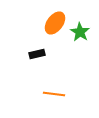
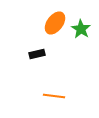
green star: moved 1 px right, 3 px up
orange line: moved 2 px down
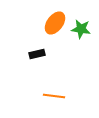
green star: rotated 24 degrees counterclockwise
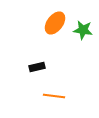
green star: moved 2 px right, 1 px down
black rectangle: moved 13 px down
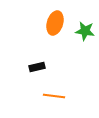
orange ellipse: rotated 20 degrees counterclockwise
green star: moved 2 px right, 1 px down
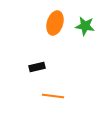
green star: moved 5 px up
orange line: moved 1 px left
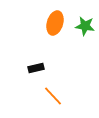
black rectangle: moved 1 px left, 1 px down
orange line: rotated 40 degrees clockwise
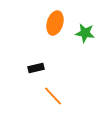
green star: moved 7 px down
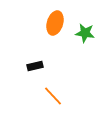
black rectangle: moved 1 px left, 2 px up
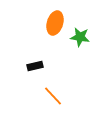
green star: moved 5 px left, 4 px down
